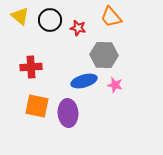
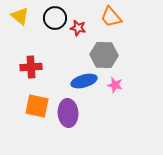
black circle: moved 5 px right, 2 px up
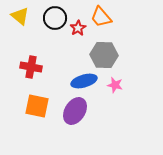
orange trapezoid: moved 10 px left
red star: rotated 28 degrees clockwise
red cross: rotated 15 degrees clockwise
purple ellipse: moved 7 px right, 2 px up; rotated 36 degrees clockwise
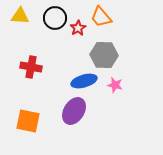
yellow triangle: rotated 36 degrees counterclockwise
orange square: moved 9 px left, 15 px down
purple ellipse: moved 1 px left
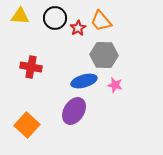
orange trapezoid: moved 4 px down
orange square: moved 1 px left, 4 px down; rotated 30 degrees clockwise
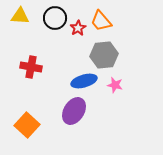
gray hexagon: rotated 8 degrees counterclockwise
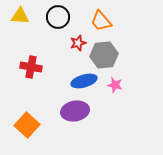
black circle: moved 3 px right, 1 px up
red star: moved 15 px down; rotated 14 degrees clockwise
purple ellipse: moved 1 px right; rotated 48 degrees clockwise
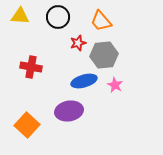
pink star: rotated 14 degrees clockwise
purple ellipse: moved 6 px left
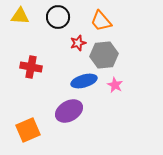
purple ellipse: rotated 20 degrees counterclockwise
orange square: moved 1 px right, 5 px down; rotated 25 degrees clockwise
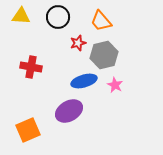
yellow triangle: moved 1 px right
gray hexagon: rotated 8 degrees counterclockwise
